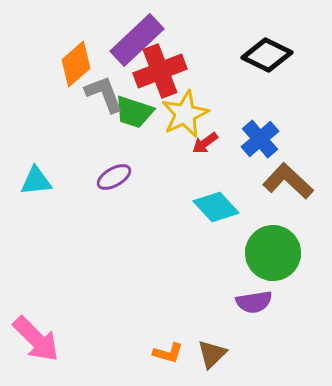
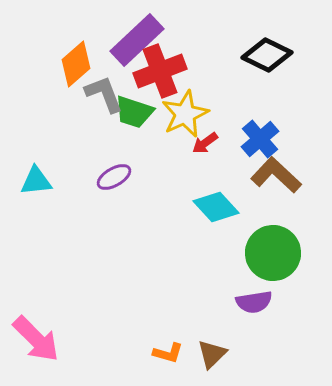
brown L-shape: moved 12 px left, 6 px up
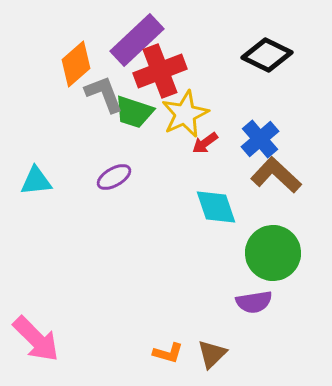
cyan diamond: rotated 24 degrees clockwise
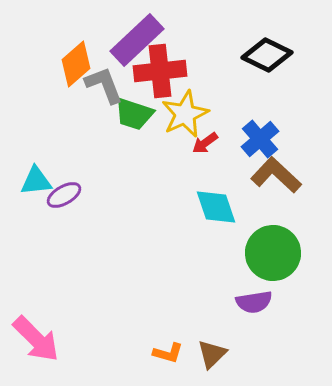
red cross: rotated 15 degrees clockwise
gray L-shape: moved 9 px up
green trapezoid: moved 2 px down
purple ellipse: moved 50 px left, 18 px down
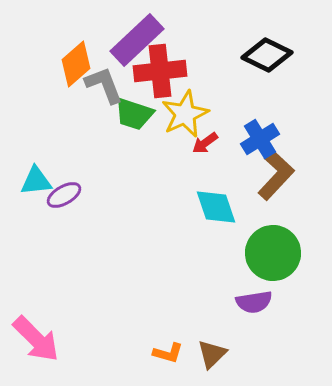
blue cross: rotated 9 degrees clockwise
brown L-shape: rotated 90 degrees clockwise
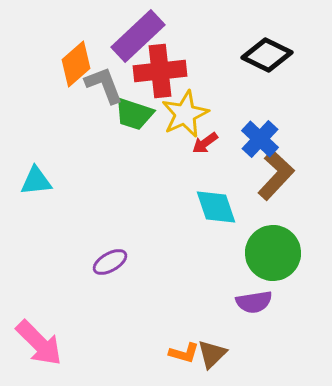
purple rectangle: moved 1 px right, 4 px up
blue cross: rotated 15 degrees counterclockwise
purple ellipse: moved 46 px right, 67 px down
pink arrow: moved 3 px right, 4 px down
orange L-shape: moved 16 px right
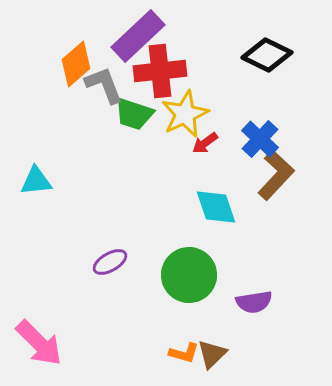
green circle: moved 84 px left, 22 px down
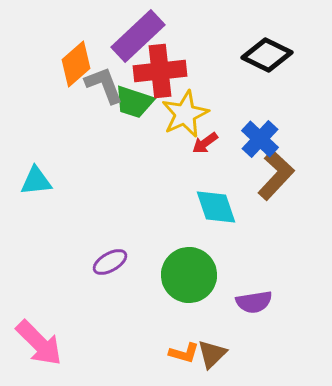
green trapezoid: moved 12 px up
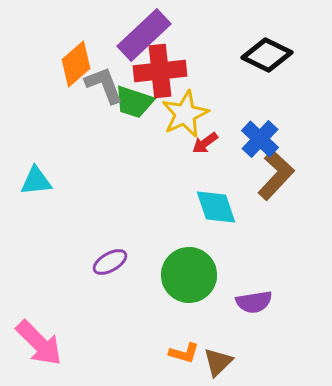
purple rectangle: moved 6 px right, 1 px up
brown triangle: moved 6 px right, 8 px down
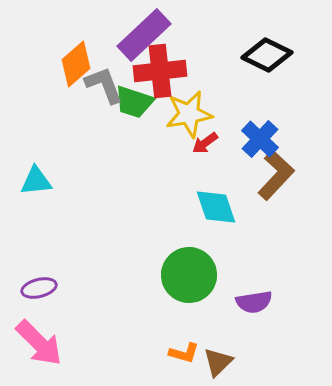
yellow star: moved 4 px right; rotated 15 degrees clockwise
purple ellipse: moved 71 px left, 26 px down; rotated 16 degrees clockwise
